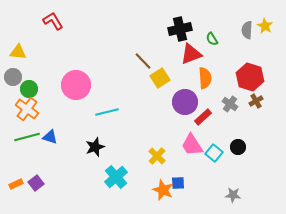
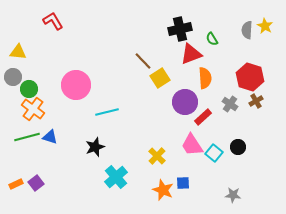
orange cross: moved 6 px right
blue square: moved 5 px right
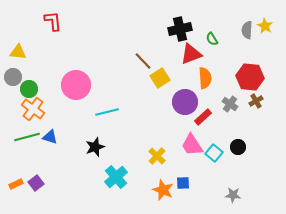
red L-shape: rotated 25 degrees clockwise
red hexagon: rotated 12 degrees counterclockwise
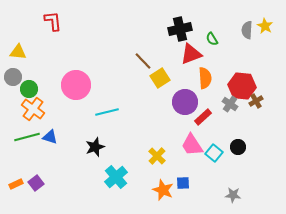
red hexagon: moved 8 px left, 9 px down
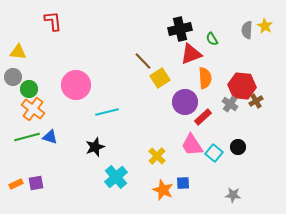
purple square: rotated 28 degrees clockwise
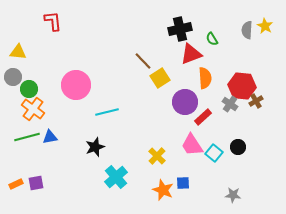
blue triangle: rotated 28 degrees counterclockwise
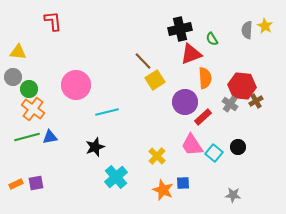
yellow square: moved 5 px left, 2 px down
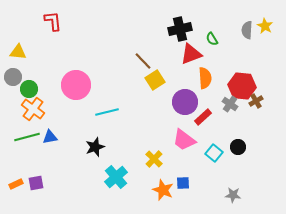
pink trapezoid: moved 8 px left, 5 px up; rotated 20 degrees counterclockwise
yellow cross: moved 3 px left, 3 px down
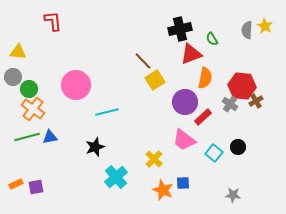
orange semicircle: rotated 15 degrees clockwise
purple square: moved 4 px down
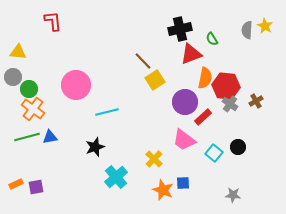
red hexagon: moved 16 px left
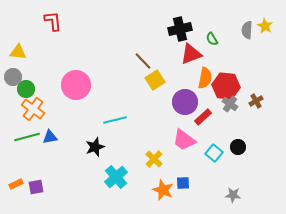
green circle: moved 3 px left
cyan line: moved 8 px right, 8 px down
